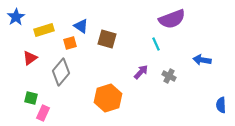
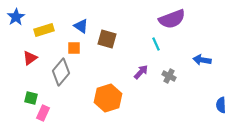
orange square: moved 4 px right, 5 px down; rotated 16 degrees clockwise
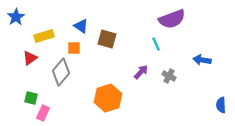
yellow rectangle: moved 6 px down
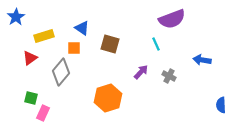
blue triangle: moved 1 px right, 2 px down
brown square: moved 3 px right, 5 px down
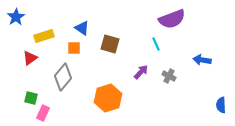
gray diamond: moved 2 px right, 5 px down
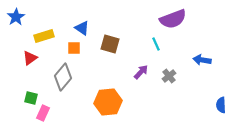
purple semicircle: moved 1 px right
gray cross: rotated 24 degrees clockwise
orange hexagon: moved 4 px down; rotated 12 degrees clockwise
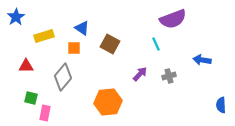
brown square: rotated 12 degrees clockwise
red triangle: moved 4 px left, 8 px down; rotated 35 degrees clockwise
purple arrow: moved 1 px left, 2 px down
gray cross: rotated 24 degrees clockwise
pink rectangle: moved 2 px right; rotated 14 degrees counterclockwise
